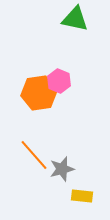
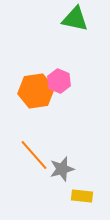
orange hexagon: moved 3 px left, 2 px up
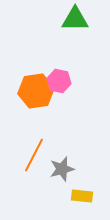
green triangle: rotated 12 degrees counterclockwise
pink hexagon: rotated 10 degrees counterclockwise
orange line: rotated 68 degrees clockwise
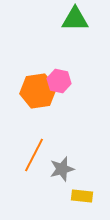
orange hexagon: moved 2 px right
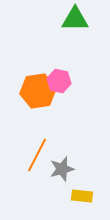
orange line: moved 3 px right
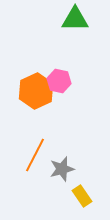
orange hexagon: moved 2 px left; rotated 16 degrees counterclockwise
orange line: moved 2 px left
yellow rectangle: rotated 50 degrees clockwise
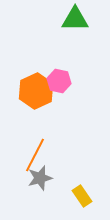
gray star: moved 22 px left, 9 px down
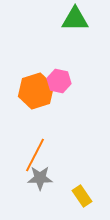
orange hexagon: rotated 8 degrees clockwise
gray star: rotated 15 degrees clockwise
